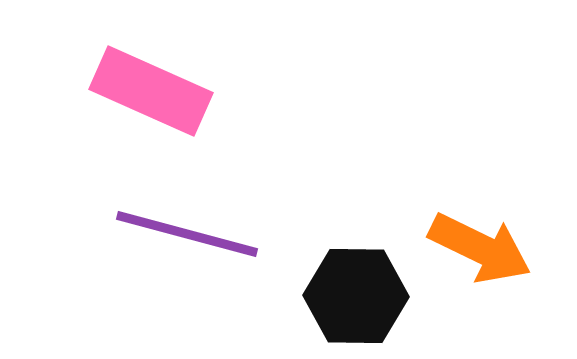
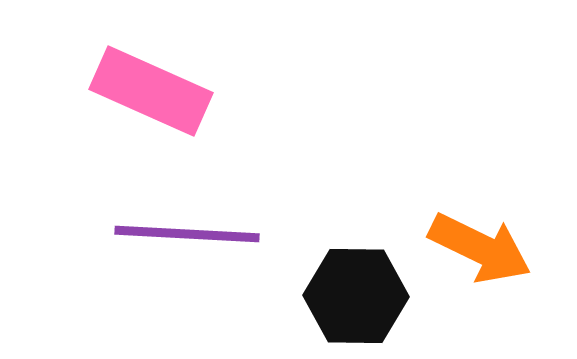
purple line: rotated 12 degrees counterclockwise
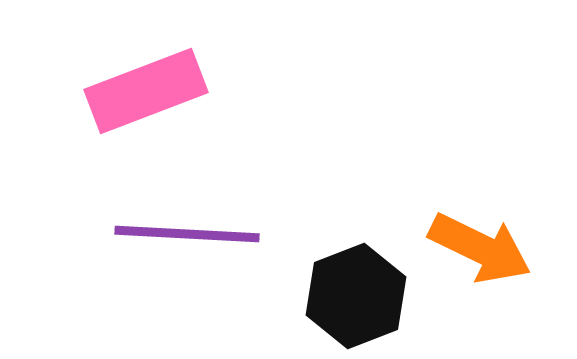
pink rectangle: moved 5 px left; rotated 45 degrees counterclockwise
black hexagon: rotated 22 degrees counterclockwise
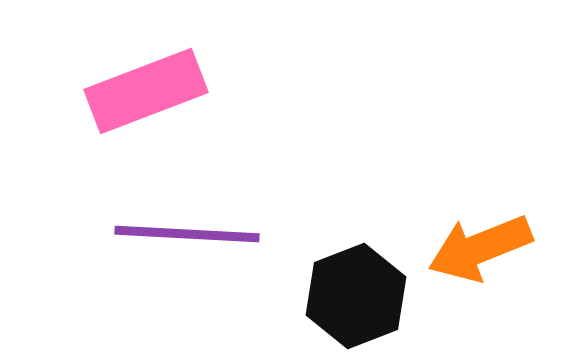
orange arrow: rotated 132 degrees clockwise
